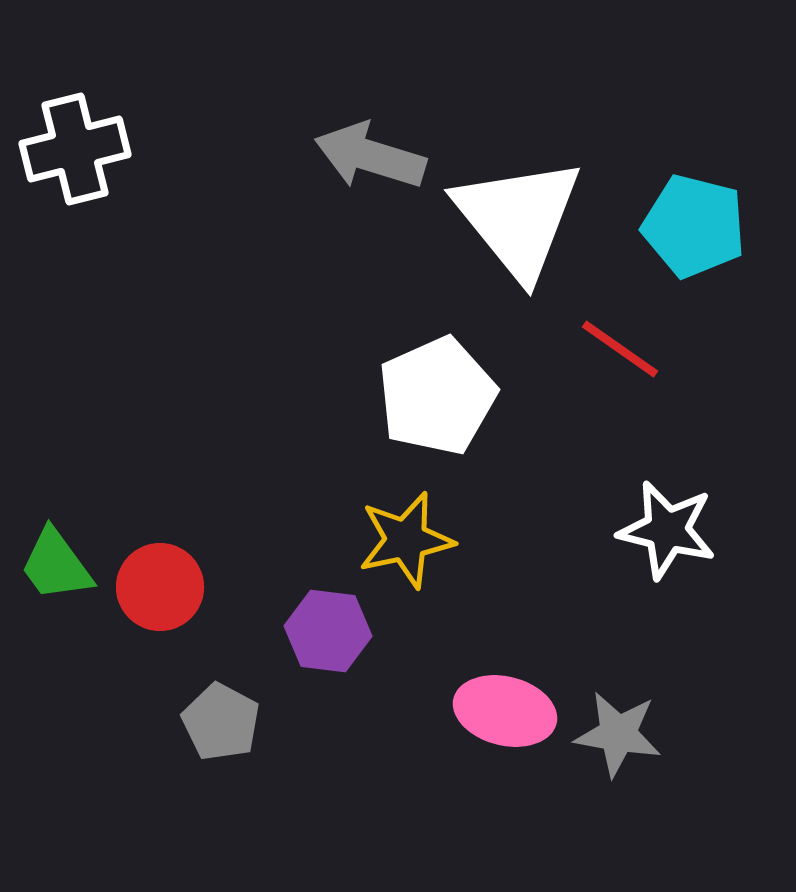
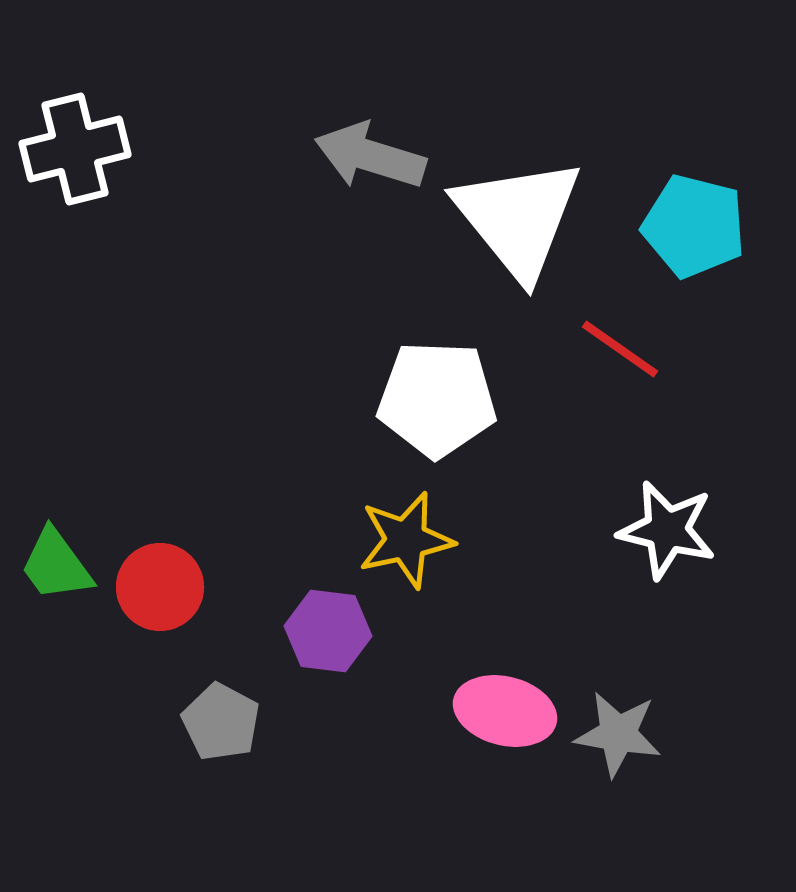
white pentagon: moved 3 px down; rotated 26 degrees clockwise
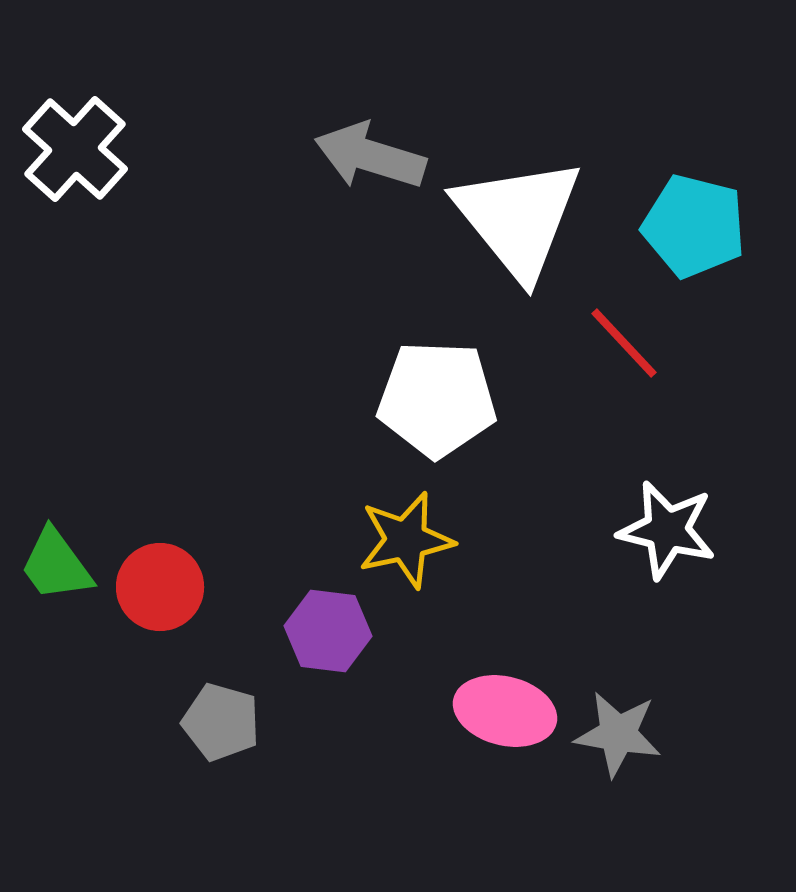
white cross: rotated 34 degrees counterclockwise
red line: moved 4 px right, 6 px up; rotated 12 degrees clockwise
gray pentagon: rotated 12 degrees counterclockwise
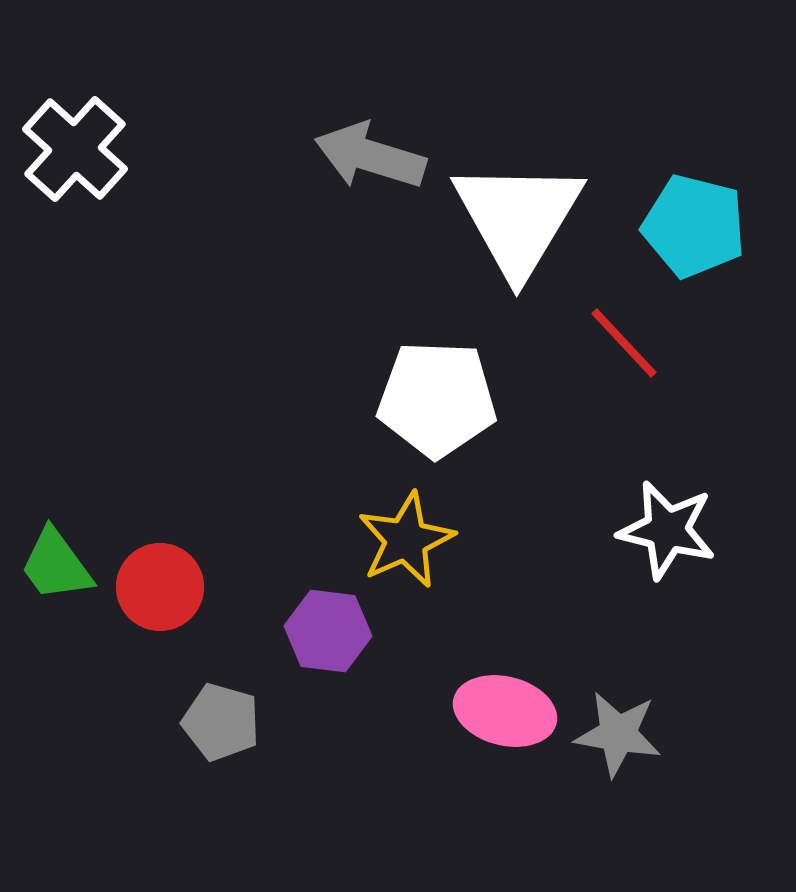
white triangle: rotated 10 degrees clockwise
yellow star: rotated 12 degrees counterclockwise
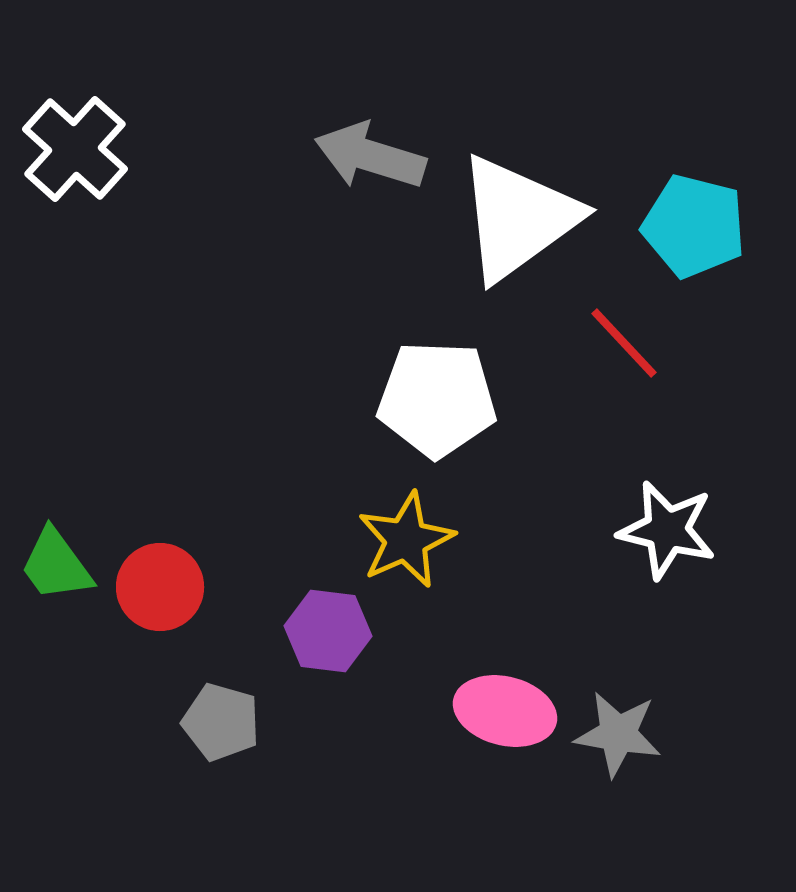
white triangle: rotated 23 degrees clockwise
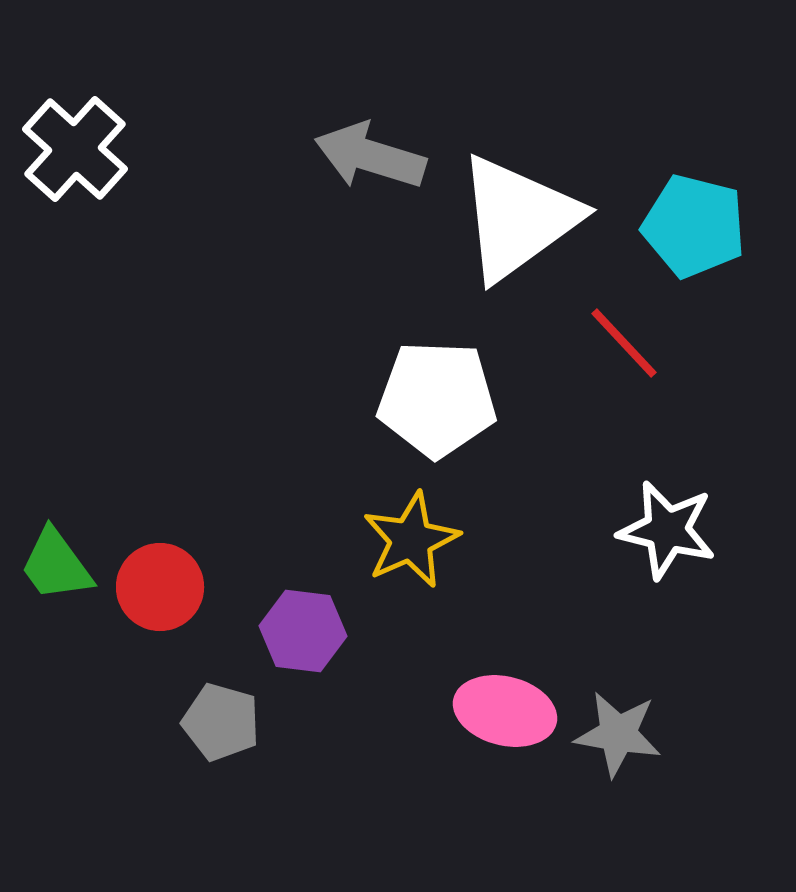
yellow star: moved 5 px right
purple hexagon: moved 25 px left
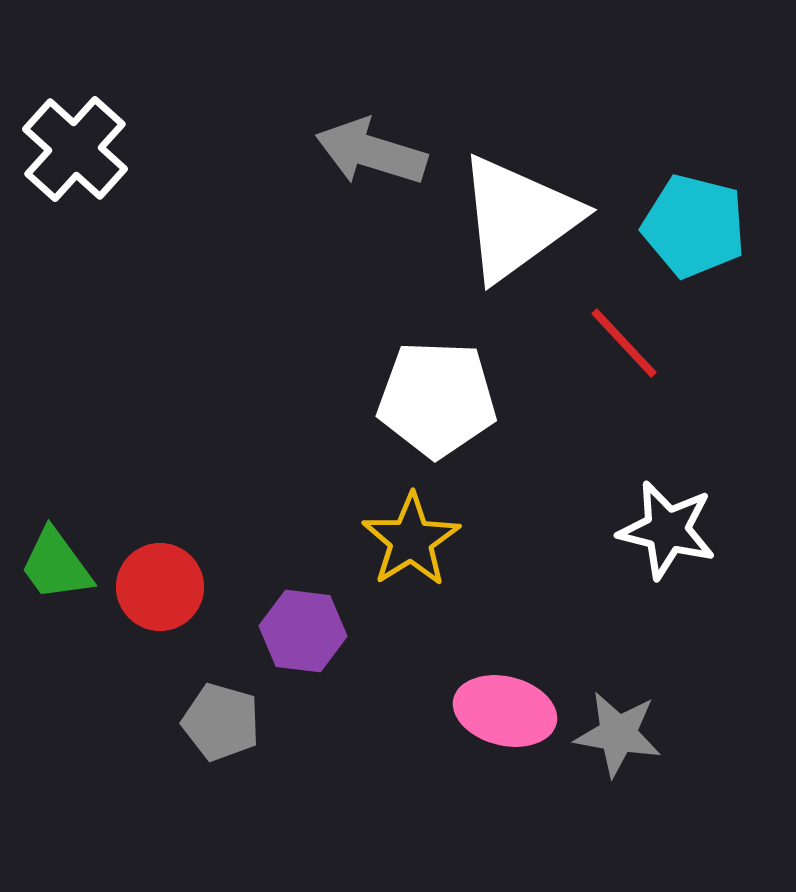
gray arrow: moved 1 px right, 4 px up
yellow star: rotated 8 degrees counterclockwise
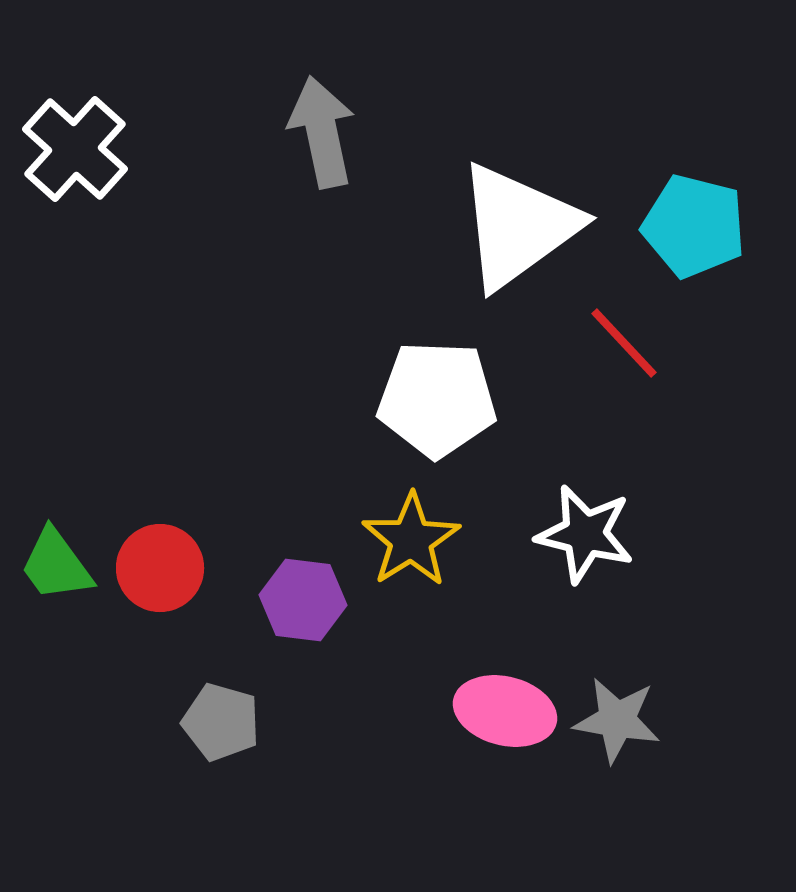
gray arrow: moved 49 px left, 20 px up; rotated 61 degrees clockwise
white triangle: moved 8 px down
white star: moved 82 px left, 4 px down
red circle: moved 19 px up
purple hexagon: moved 31 px up
gray star: moved 1 px left, 14 px up
